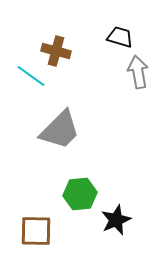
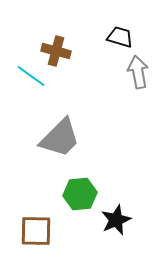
gray trapezoid: moved 8 px down
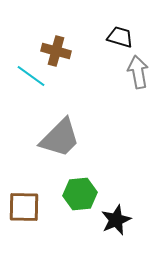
brown square: moved 12 px left, 24 px up
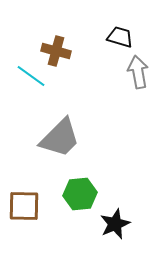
brown square: moved 1 px up
black star: moved 1 px left, 4 px down
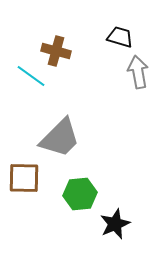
brown square: moved 28 px up
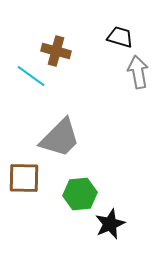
black star: moved 5 px left
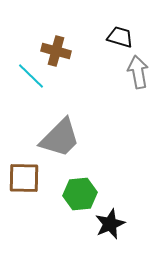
cyan line: rotated 8 degrees clockwise
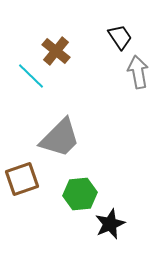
black trapezoid: rotated 40 degrees clockwise
brown cross: rotated 24 degrees clockwise
brown square: moved 2 px left, 1 px down; rotated 20 degrees counterclockwise
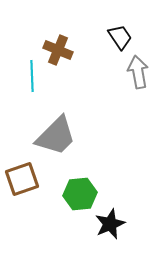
brown cross: moved 2 px right, 1 px up; rotated 16 degrees counterclockwise
cyan line: moved 1 px right; rotated 44 degrees clockwise
gray trapezoid: moved 4 px left, 2 px up
